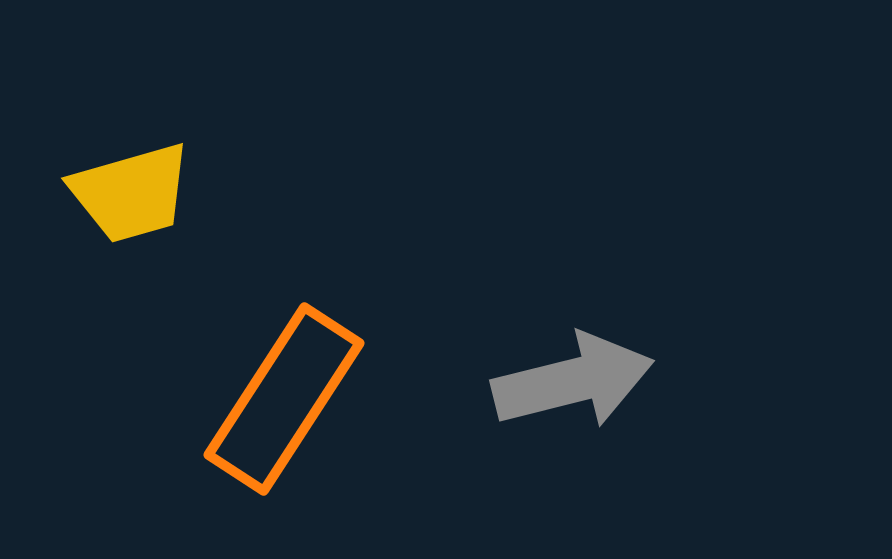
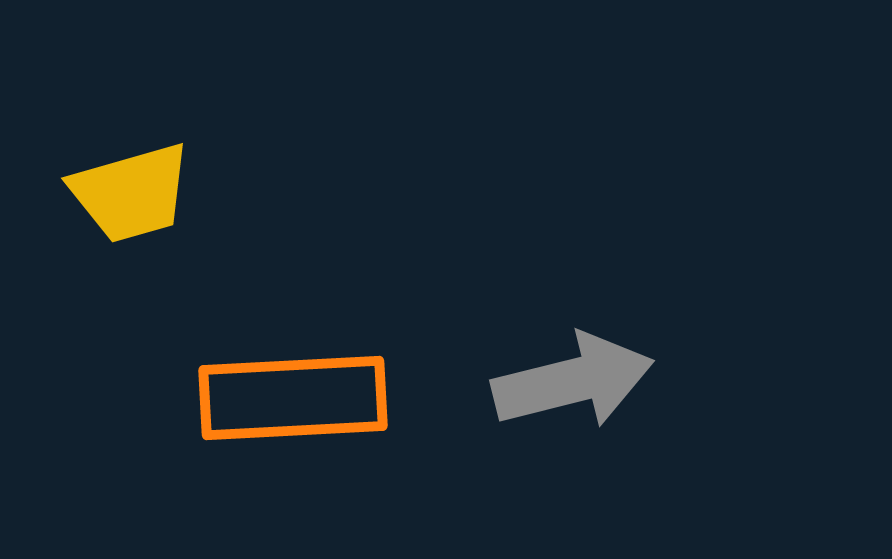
orange rectangle: moved 9 px right, 1 px up; rotated 54 degrees clockwise
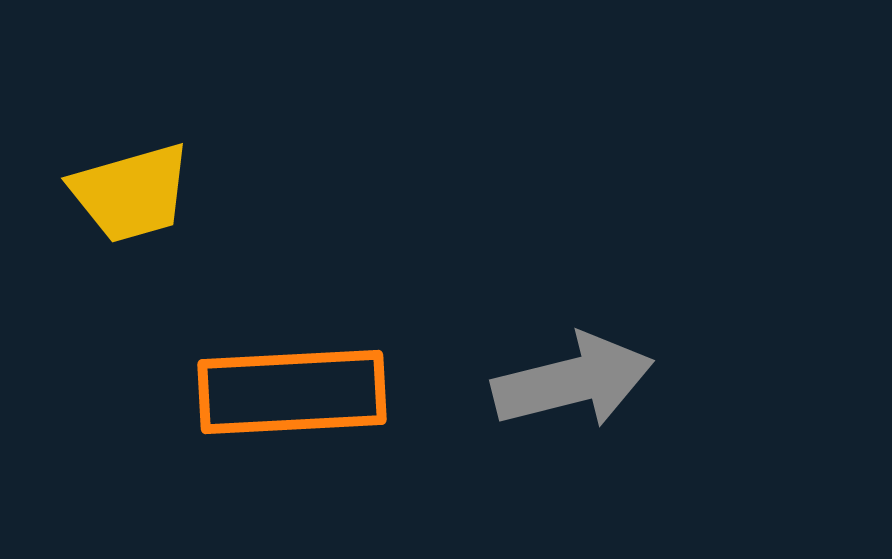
orange rectangle: moved 1 px left, 6 px up
